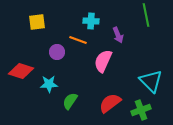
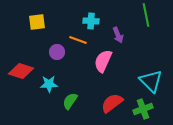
red semicircle: moved 2 px right
green cross: moved 2 px right, 1 px up
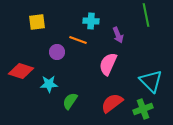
pink semicircle: moved 5 px right, 3 px down
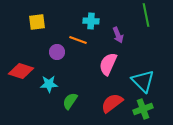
cyan triangle: moved 8 px left
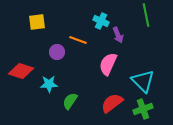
cyan cross: moved 10 px right; rotated 21 degrees clockwise
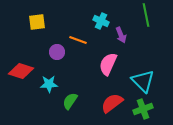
purple arrow: moved 3 px right
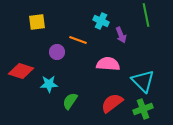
pink semicircle: rotated 70 degrees clockwise
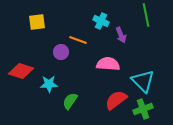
purple circle: moved 4 px right
red semicircle: moved 4 px right, 3 px up
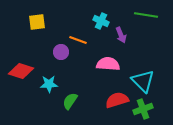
green line: rotated 70 degrees counterclockwise
red semicircle: moved 1 px right; rotated 20 degrees clockwise
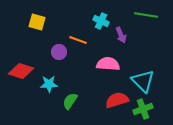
yellow square: rotated 24 degrees clockwise
purple circle: moved 2 px left
